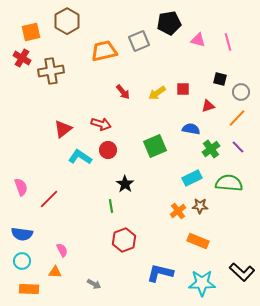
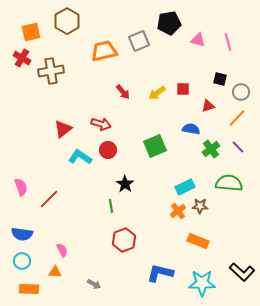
cyan rectangle at (192, 178): moved 7 px left, 9 px down
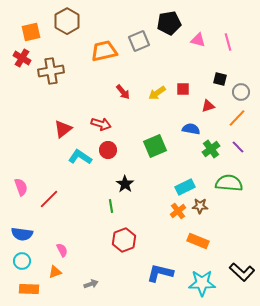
orange triangle at (55, 272): rotated 24 degrees counterclockwise
gray arrow at (94, 284): moved 3 px left; rotated 48 degrees counterclockwise
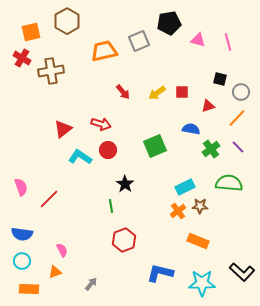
red square at (183, 89): moved 1 px left, 3 px down
gray arrow at (91, 284): rotated 32 degrees counterclockwise
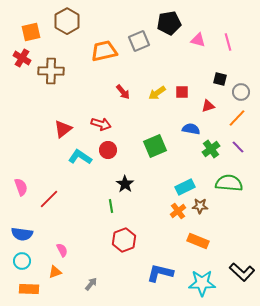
brown cross at (51, 71): rotated 10 degrees clockwise
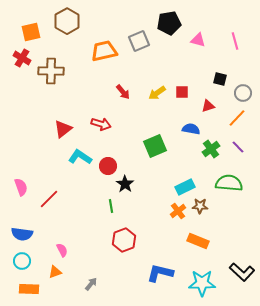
pink line at (228, 42): moved 7 px right, 1 px up
gray circle at (241, 92): moved 2 px right, 1 px down
red circle at (108, 150): moved 16 px down
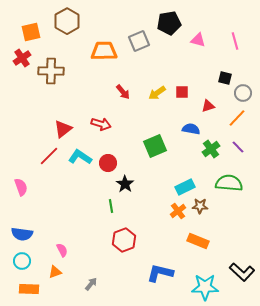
orange trapezoid at (104, 51): rotated 12 degrees clockwise
red cross at (22, 58): rotated 24 degrees clockwise
black square at (220, 79): moved 5 px right, 1 px up
red circle at (108, 166): moved 3 px up
red line at (49, 199): moved 43 px up
cyan star at (202, 283): moved 3 px right, 4 px down
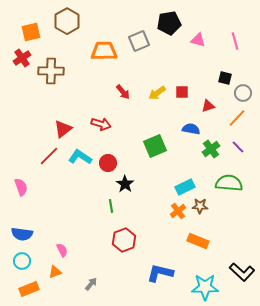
orange rectangle at (29, 289): rotated 24 degrees counterclockwise
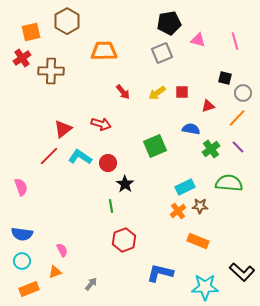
gray square at (139, 41): moved 23 px right, 12 px down
